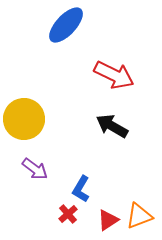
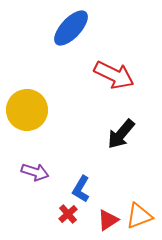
blue ellipse: moved 5 px right, 3 px down
yellow circle: moved 3 px right, 9 px up
black arrow: moved 9 px right, 8 px down; rotated 80 degrees counterclockwise
purple arrow: moved 3 px down; rotated 20 degrees counterclockwise
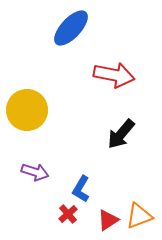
red arrow: rotated 15 degrees counterclockwise
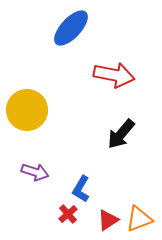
orange triangle: moved 3 px down
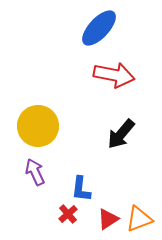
blue ellipse: moved 28 px right
yellow circle: moved 11 px right, 16 px down
purple arrow: rotated 132 degrees counterclockwise
blue L-shape: rotated 24 degrees counterclockwise
red triangle: moved 1 px up
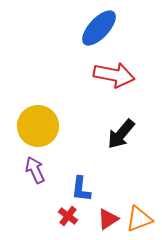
purple arrow: moved 2 px up
red cross: moved 2 px down; rotated 12 degrees counterclockwise
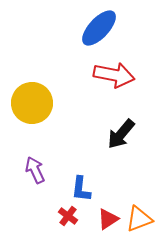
yellow circle: moved 6 px left, 23 px up
